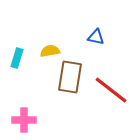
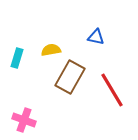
yellow semicircle: moved 1 px right, 1 px up
brown rectangle: rotated 20 degrees clockwise
red line: moved 1 px right; rotated 21 degrees clockwise
pink cross: rotated 20 degrees clockwise
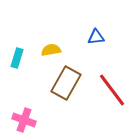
blue triangle: rotated 18 degrees counterclockwise
brown rectangle: moved 4 px left, 6 px down
red line: rotated 6 degrees counterclockwise
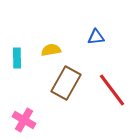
cyan rectangle: rotated 18 degrees counterclockwise
pink cross: rotated 10 degrees clockwise
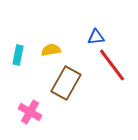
cyan rectangle: moved 1 px right, 3 px up; rotated 12 degrees clockwise
red line: moved 25 px up
pink cross: moved 6 px right, 8 px up
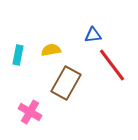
blue triangle: moved 3 px left, 2 px up
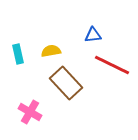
yellow semicircle: moved 1 px down
cyan rectangle: moved 1 px up; rotated 24 degrees counterclockwise
red line: rotated 27 degrees counterclockwise
brown rectangle: rotated 72 degrees counterclockwise
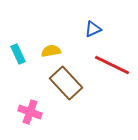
blue triangle: moved 6 px up; rotated 18 degrees counterclockwise
cyan rectangle: rotated 12 degrees counterclockwise
pink cross: rotated 10 degrees counterclockwise
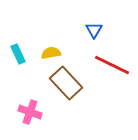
blue triangle: moved 1 px right, 1 px down; rotated 36 degrees counterclockwise
yellow semicircle: moved 2 px down
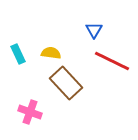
yellow semicircle: rotated 18 degrees clockwise
red line: moved 4 px up
